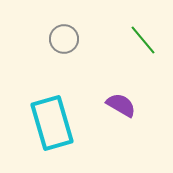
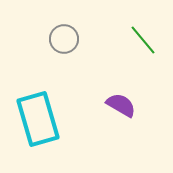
cyan rectangle: moved 14 px left, 4 px up
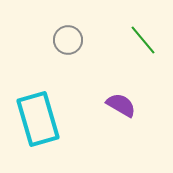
gray circle: moved 4 px right, 1 px down
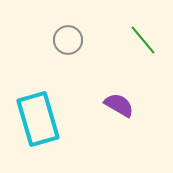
purple semicircle: moved 2 px left
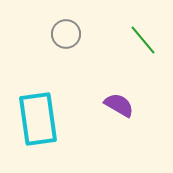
gray circle: moved 2 px left, 6 px up
cyan rectangle: rotated 8 degrees clockwise
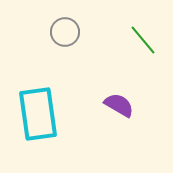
gray circle: moved 1 px left, 2 px up
cyan rectangle: moved 5 px up
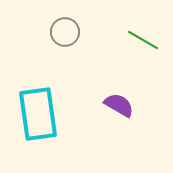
green line: rotated 20 degrees counterclockwise
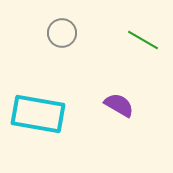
gray circle: moved 3 px left, 1 px down
cyan rectangle: rotated 72 degrees counterclockwise
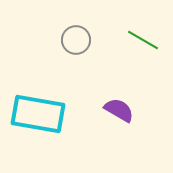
gray circle: moved 14 px right, 7 px down
purple semicircle: moved 5 px down
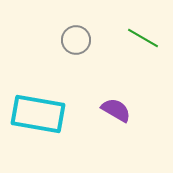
green line: moved 2 px up
purple semicircle: moved 3 px left
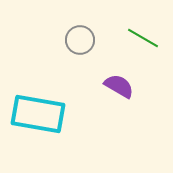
gray circle: moved 4 px right
purple semicircle: moved 3 px right, 24 px up
